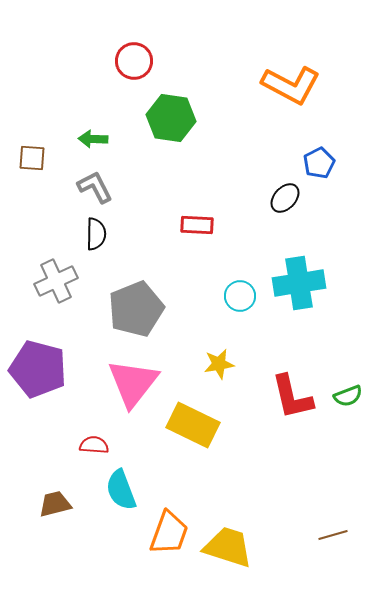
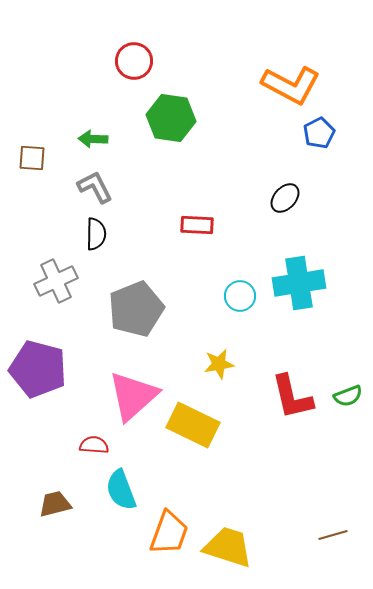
blue pentagon: moved 30 px up
pink triangle: moved 13 px down; rotated 10 degrees clockwise
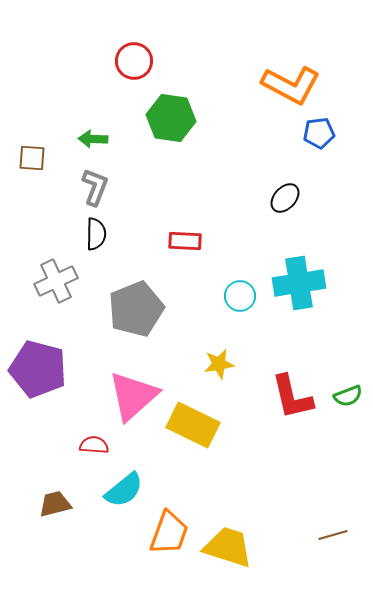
blue pentagon: rotated 20 degrees clockwise
gray L-shape: rotated 48 degrees clockwise
red rectangle: moved 12 px left, 16 px down
cyan semicircle: moved 3 px right; rotated 108 degrees counterclockwise
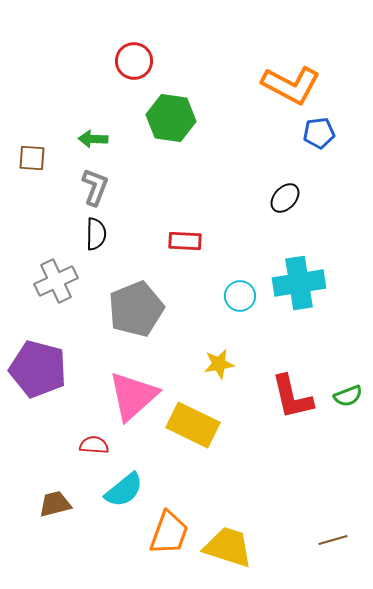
brown line: moved 5 px down
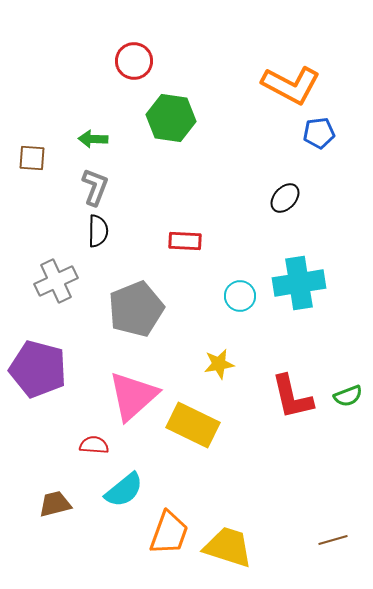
black semicircle: moved 2 px right, 3 px up
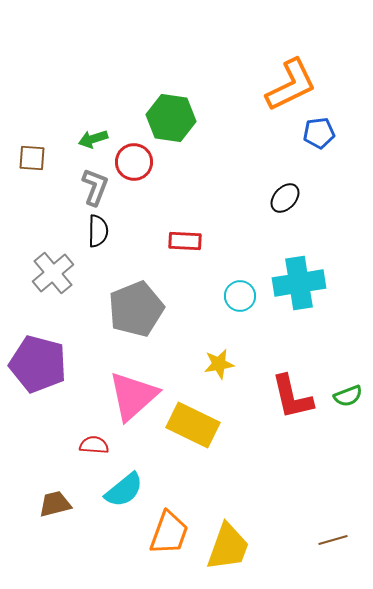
red circle: moved 101 px down
orange L-shape: rotated 54 degrees counterclockwise
green arrow: rotated 20 degrees counterclockwise
gray cross: moved 3 px left, 8 px up; rotated 15 degrees counterclockwise
purple pentagon: moved 5 px up
yellow trapezoid: rotated 92 degrees clockwise
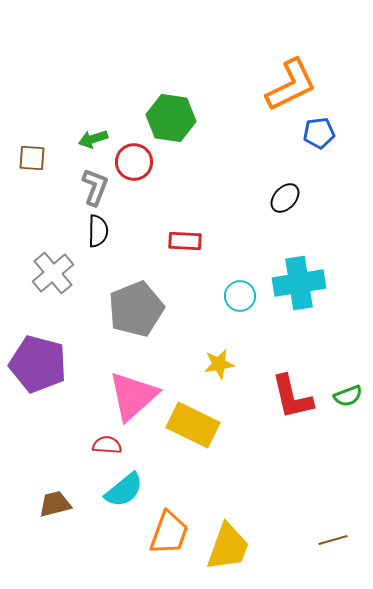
red semicircle: moved 13 px right
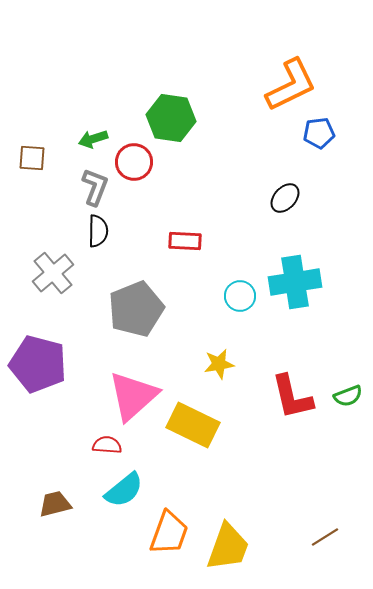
cyan cross: moved 4 px left, 1 px up
brown line: moved 8 px left, 3 px up; rotated 16 degrees counterclockwise
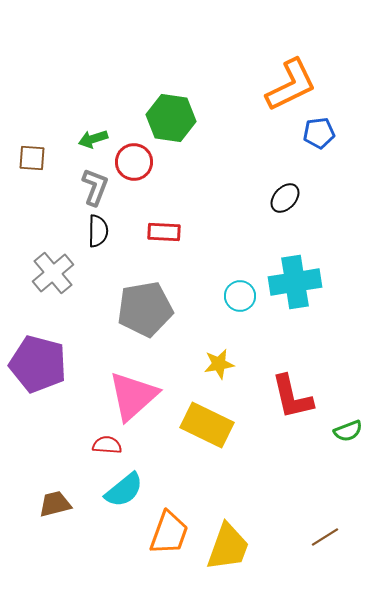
red rectangle: moved 21 px left, 9 px up
gray pentagon: moved 9 px right; rotated 12 degrees clockwise
green semicircle: moved 35 px down
yellow rectangle: moved 14 px right
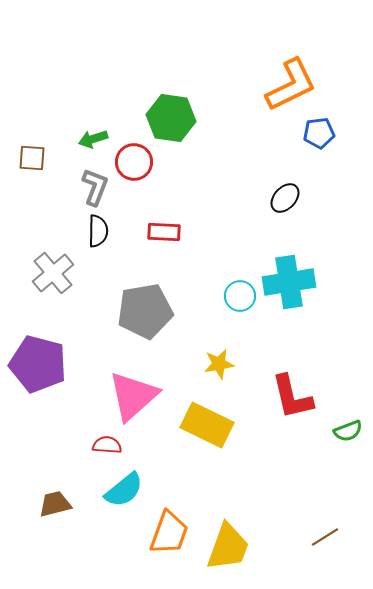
cyan cross: moved 6 px left
gray pentagon: moved 2 px down
